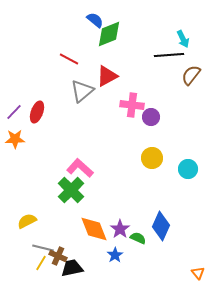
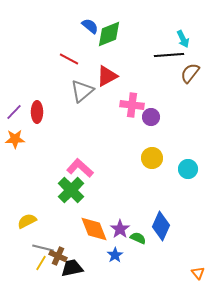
blue semicircle: moved 5 px left, 6 px down
brown semicircle: moved 1 px left, 2 px up
red ellipse: rotated 20 degrees counterclockwise
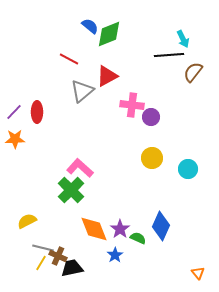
brown semicircle: moved 3 px right, 1 px up
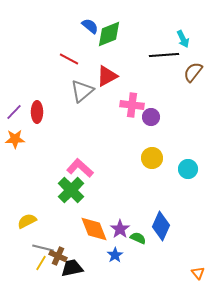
black line: moved 5 px left
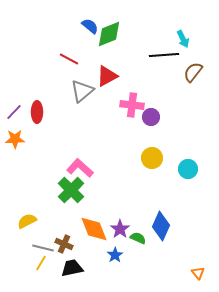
brown cross: moved 6 px right, 12 px up
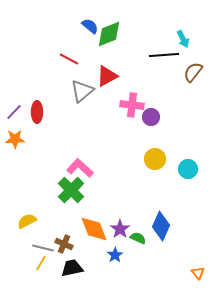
yellow circle: moved 3 px right, 1 px down
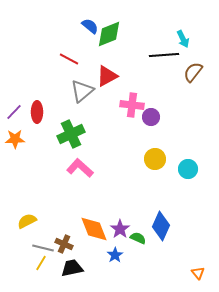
green cross: moved 56 px up; rotated 20 degrees clockwise
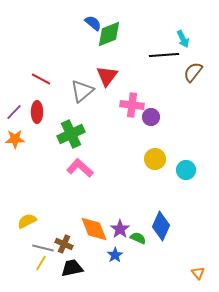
blue semicircle: moved 3 px right, 3 px up
red line: moved 28 px left, 20 px down
red triangle: rotated 25 degrees counterclockwise
cyan circle: moved 2 px left, 1 px down
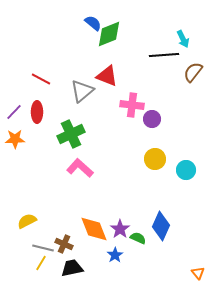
red triangle: rotated 45 degrees counterclockwise
purple circle: moved 1 px right, 2 px down
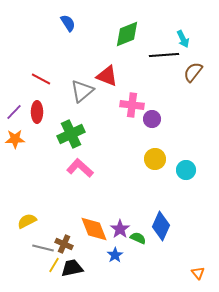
blue semicircle: moved 25 px left; rotated 18 degrees clockwise
green diamond: moved 18 px right
yellow line: moved 13 px right, 2 px down
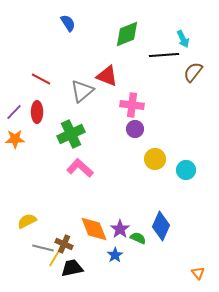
purple circle: moved 17 px left, 10 px down
yellow line: moved 6 px up
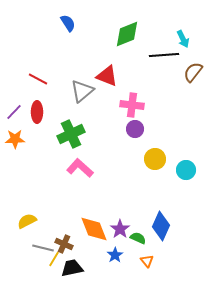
red line: moved 3 px left
orange triangle: moved 51 px left, 12 px up
